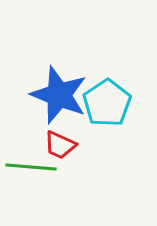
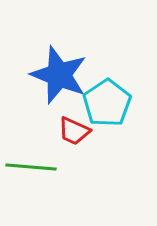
blue star: moved 20 px up
red trapezoid: moved 14 px right, 14 px up
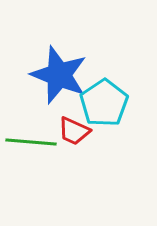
cyan pentagon: moved 3 px left
green line: moved 25 px up
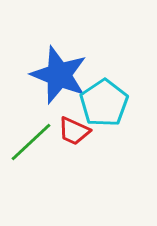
green line: rotated 48 degrees counterclockwise
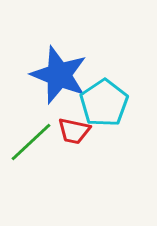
red trapezoid: rotated 12 degrees counterclockwise
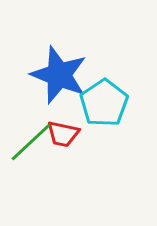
red trapezoid: moved 11 px left, 3 px down
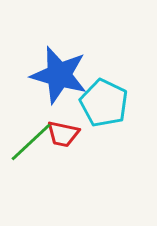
blue star: rotated 6 degrees counterclockwise
cyan pentagon: rotated 12 degrees counterclockwise
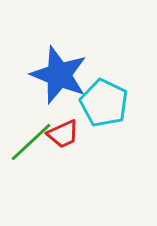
blue star: rotated 6 degrees clockwise
red trapezoid: rotated 36 degrees counterclockwise
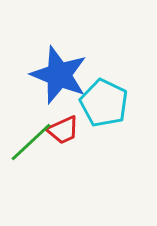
red trapezoid: moved 4 px up
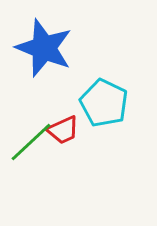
blue star: moved 15 px left, 27 px up
